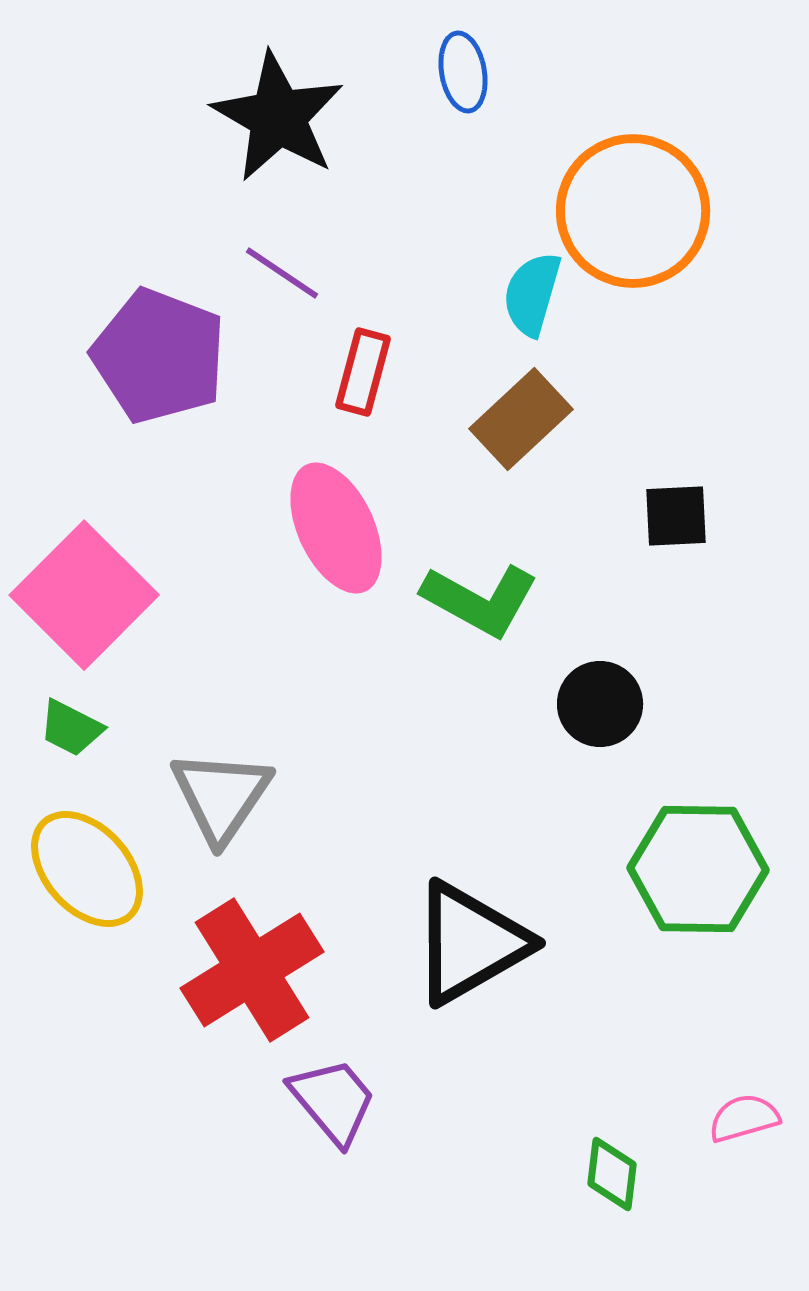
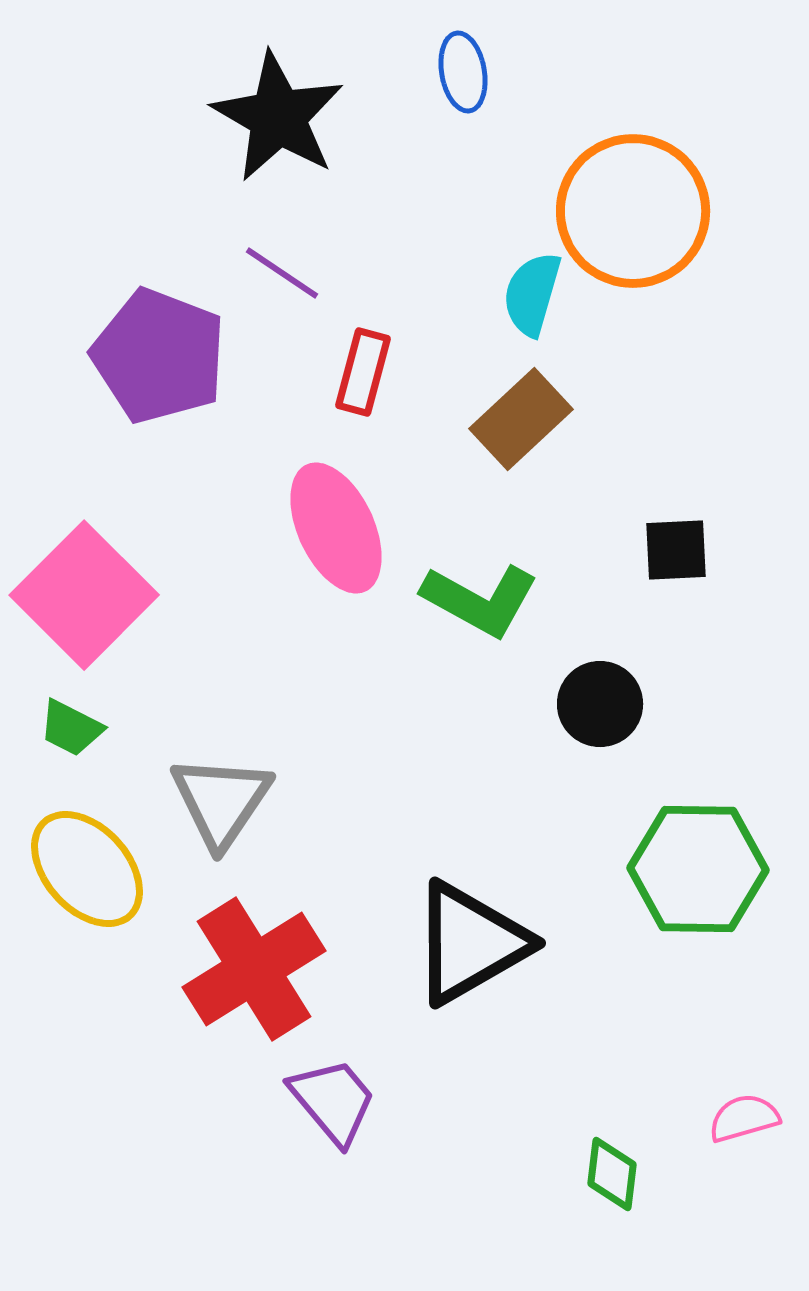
black square: moved 34 px down
gray triangle: moved 5 px down
red cross: moved 2 px right, 1 px up
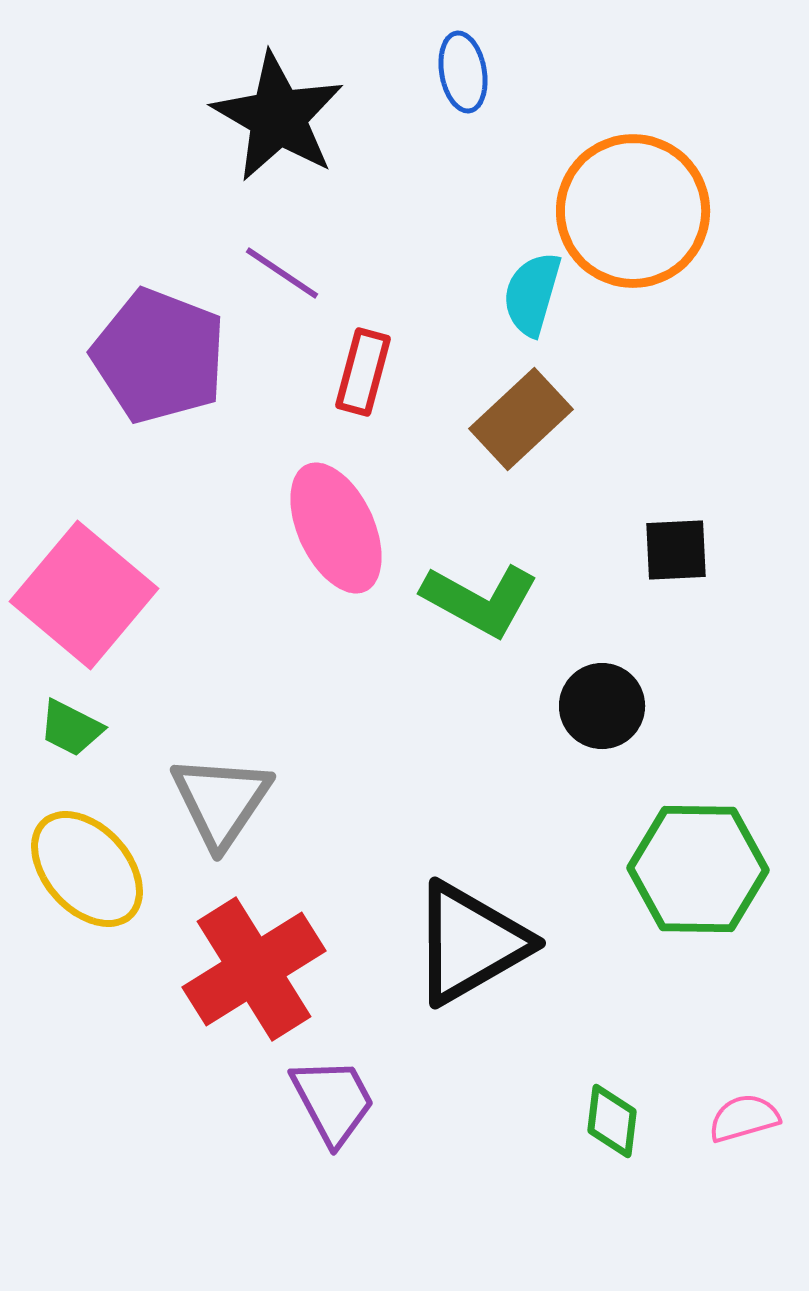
pink square: rotated 5 degrees counterclockwise
black circle: moved 2 px right, 2 px down
purple trapezoid: rotated 12 degrees clockwise
green diamond: moved 53 px up
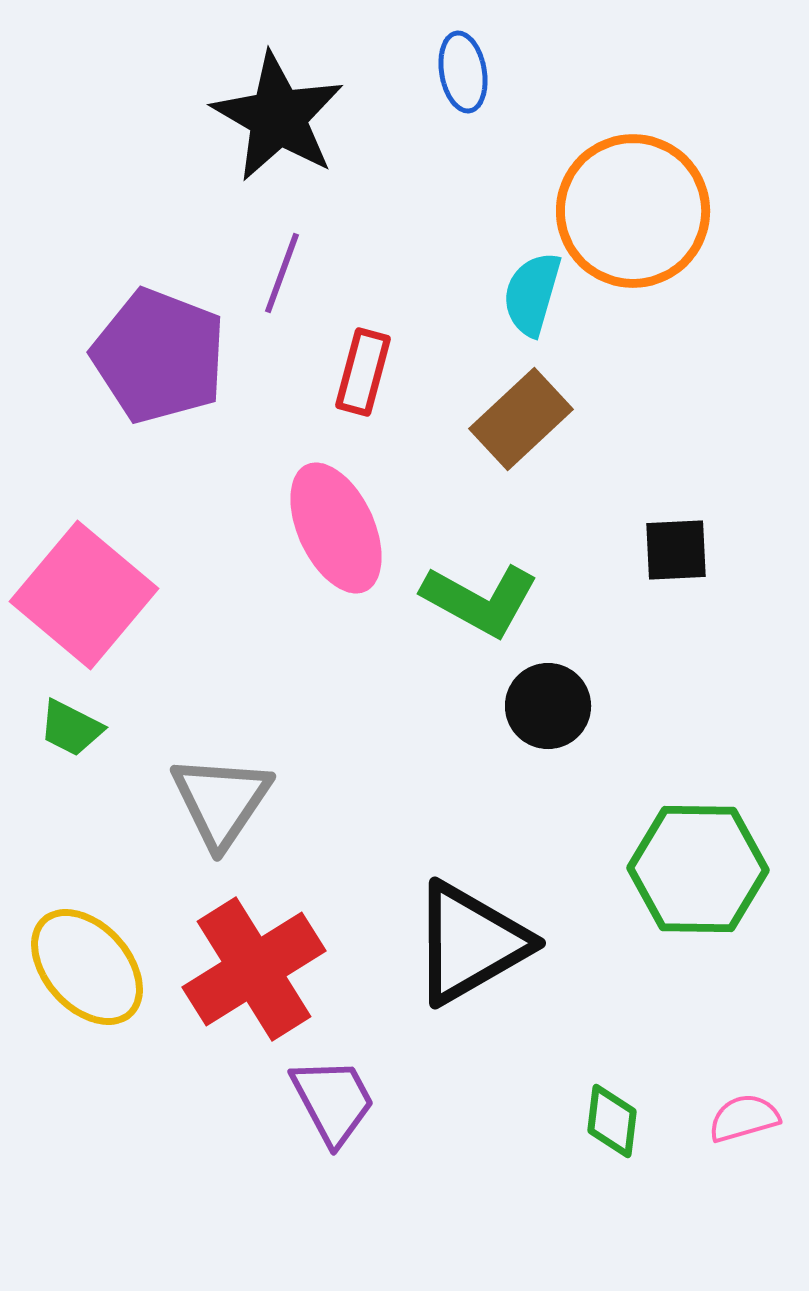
purple line: rotated 76 degrees clockwise
black circle: moved 54 px left
yellow ellipse: moved 98 px down
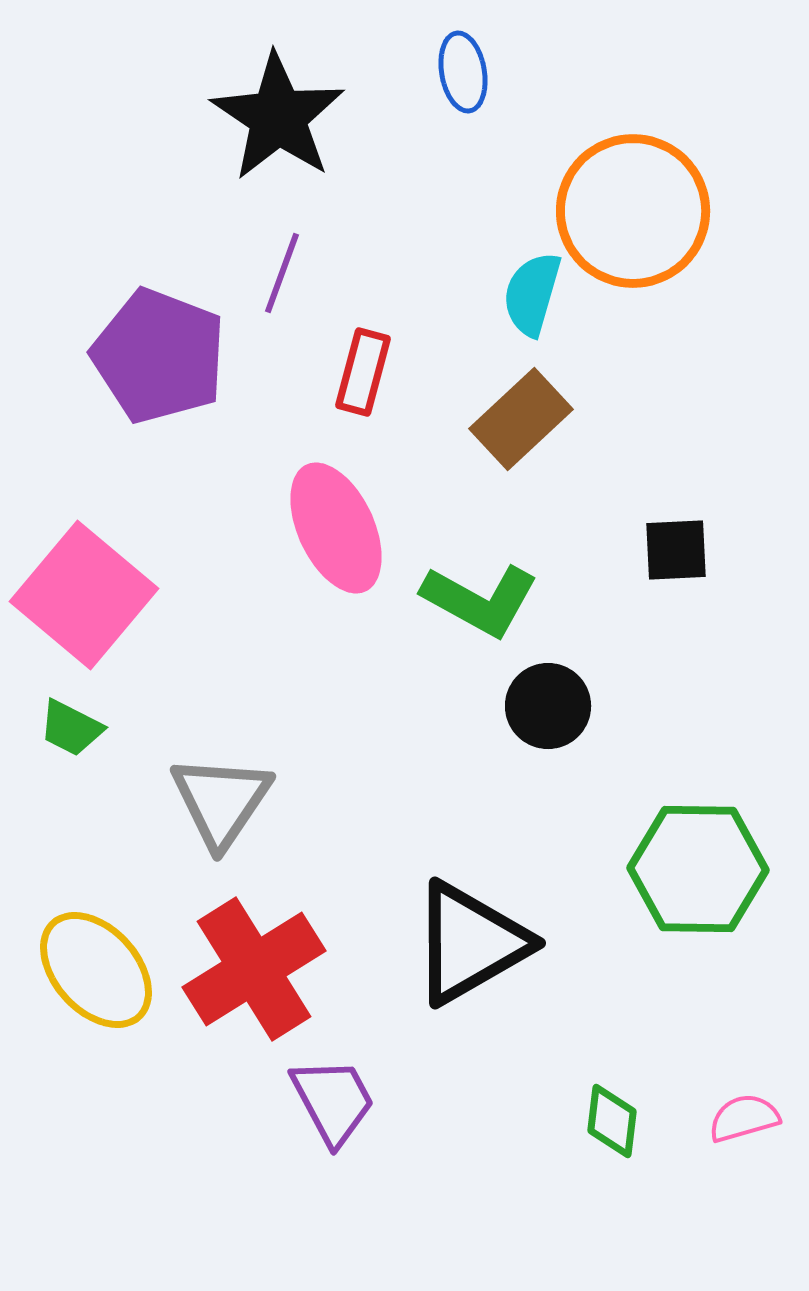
black star: rotated 4 degrees clockwise
yellow ellipse: moved 9 px right, 3 px down
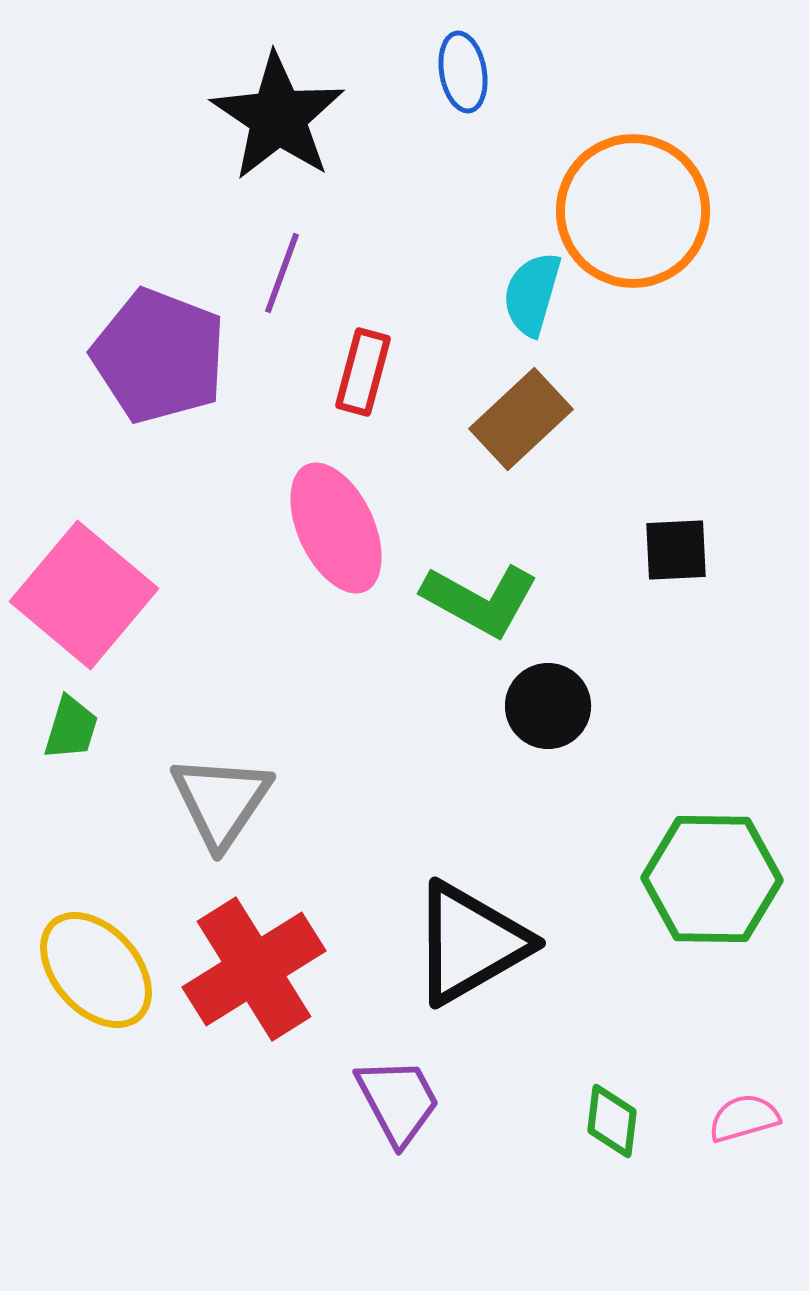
green trapezoid: rotated 100 degrees counterclockwise
green hexagon: moved 14 px right, 10 px down
purple trapezoid: moved 65 px right
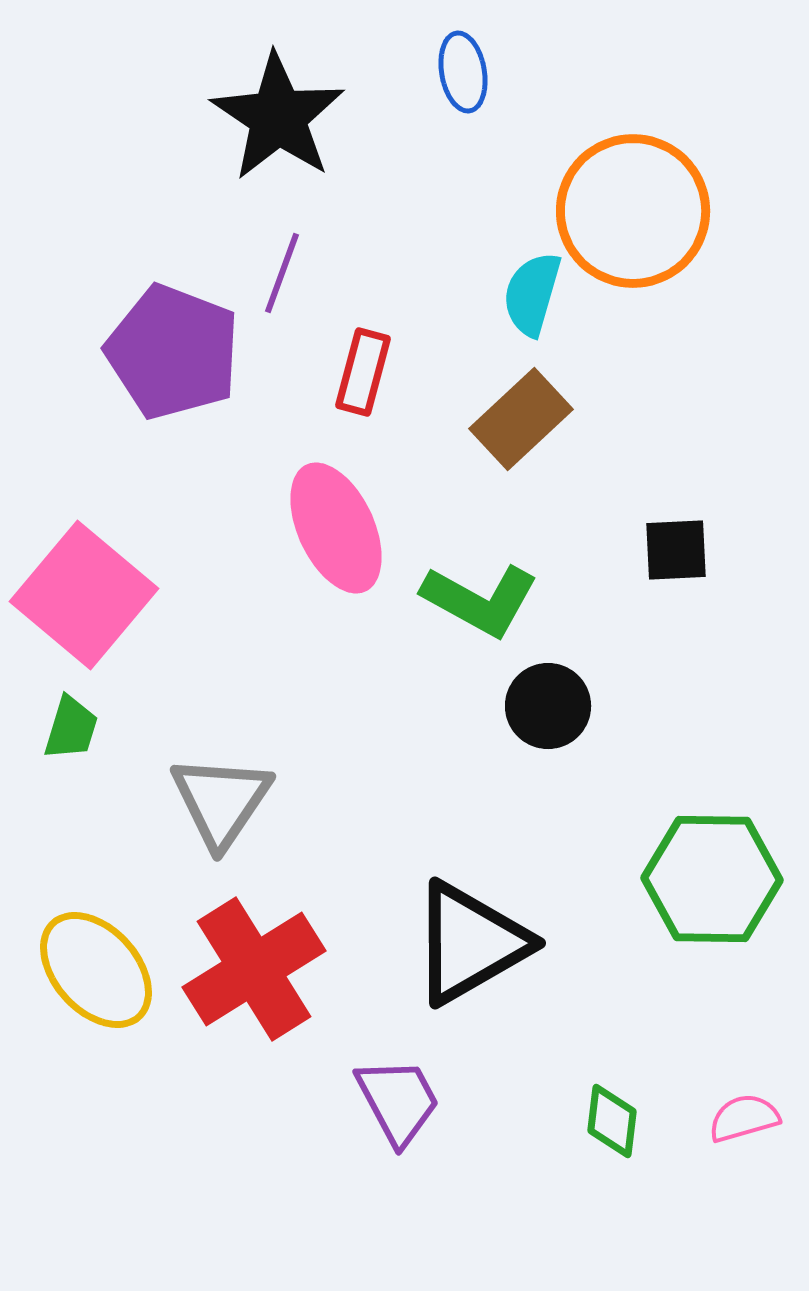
purple pentagon: moved 14 px right, 4 px up
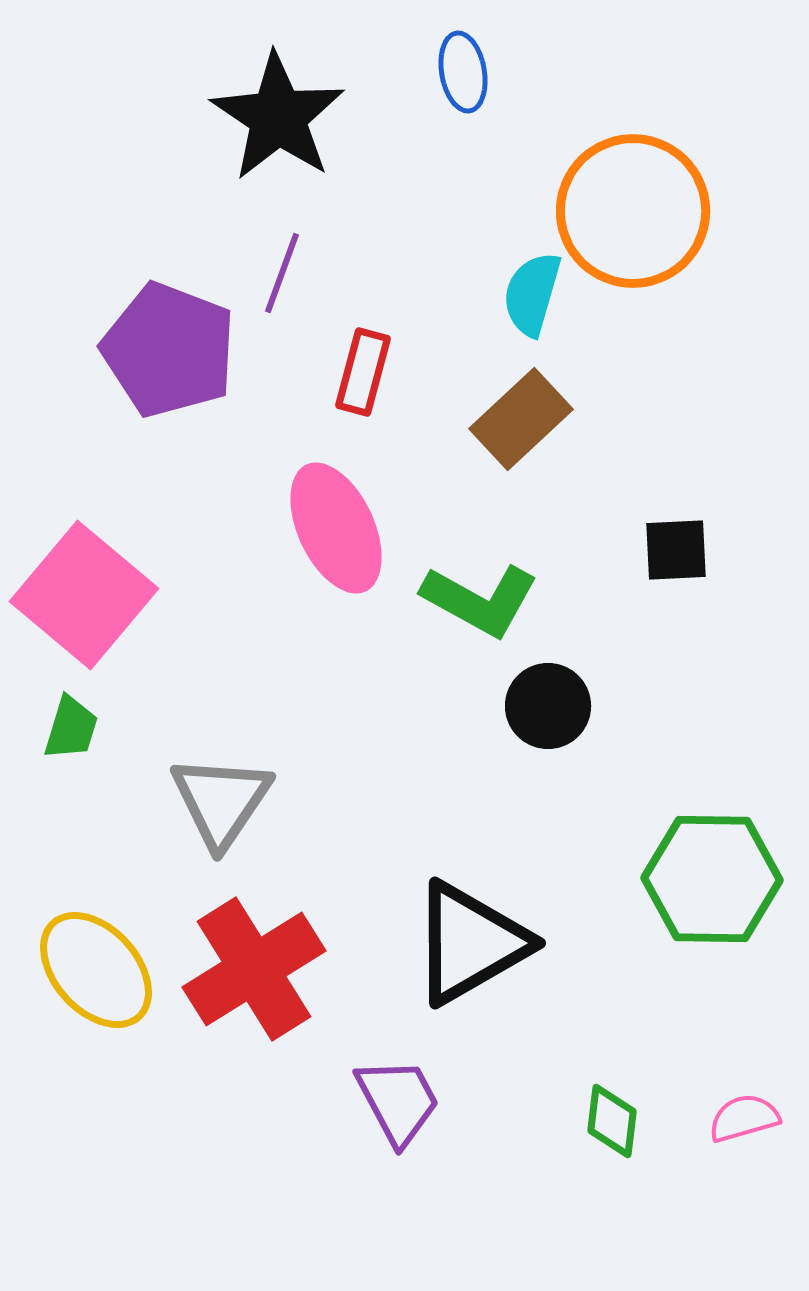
purple pentagon: moved 4 px left, 2 px up
